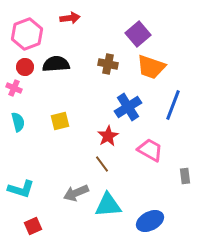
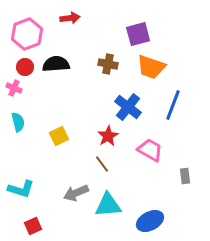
purple square: rotated 25 degrees clockwise
blue cross: rotated 20 degrees counterclockwise
yellow square: moved 1 px left, 15 px down; rotated 12 degrees counterclockwise
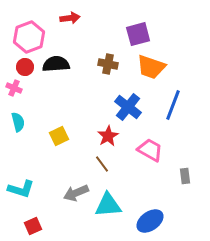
pink hexagon: moved 2 px right, 3 px down
blue ellipse: rotated 8 degrees counterclockwise
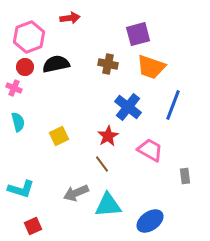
black semicircle: rotated 8 degrees counterclockwise
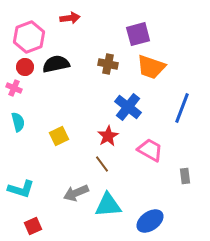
blue line: moved 9 px right, 3 px down
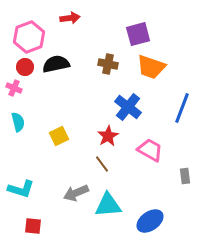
red square: rotated 30 degrees clockwise
